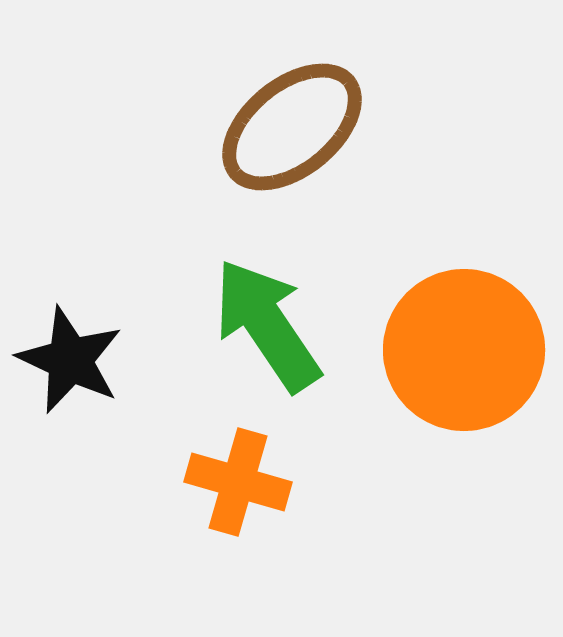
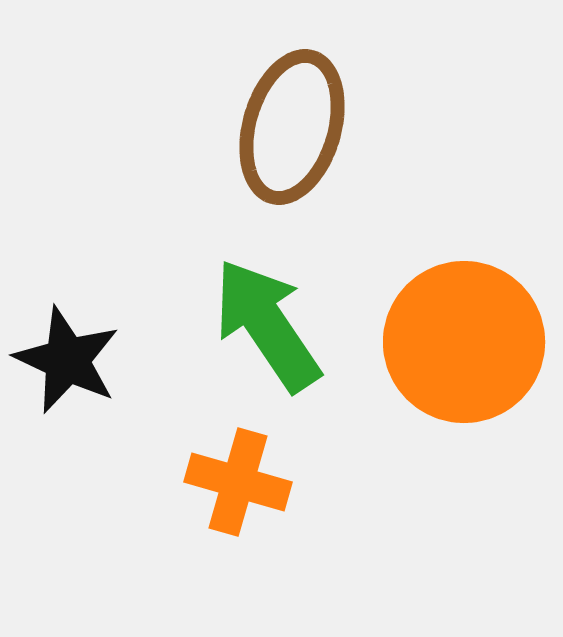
brown ellipse: rotated 35 degrees counterclockwise
orange circle: moved 8 px up
black star: moved 3 px left
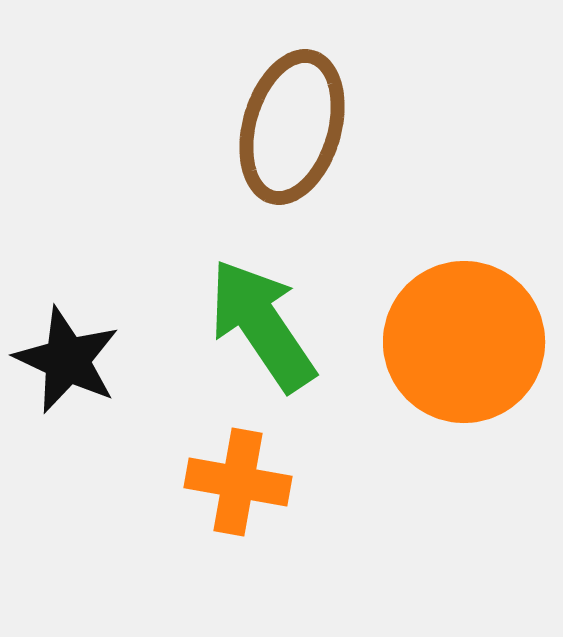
green arrow: moved 5 px left
orange cross: rotated 6 degrees counterclockwise
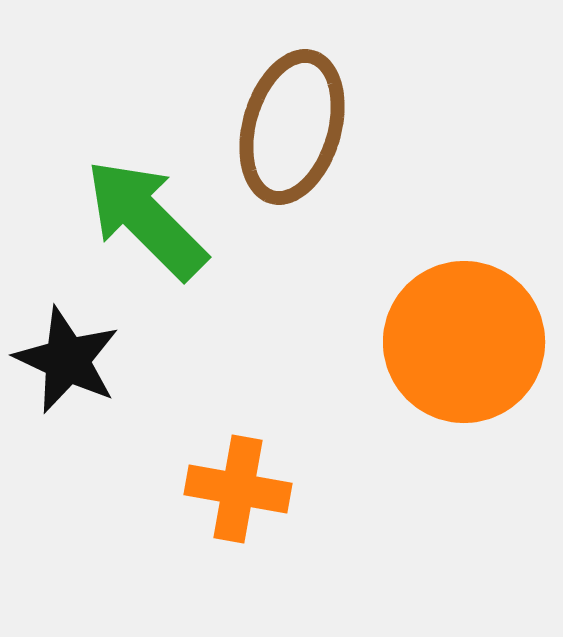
green arrow: moved 116 px left, 106 px up; rotated 11 degrees counterclockwise
orange cross: moved 7 px down
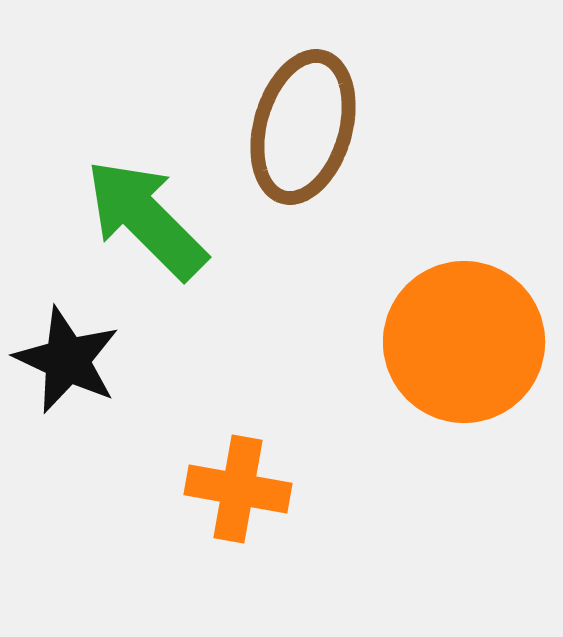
brown ellipse: moved 11 px right
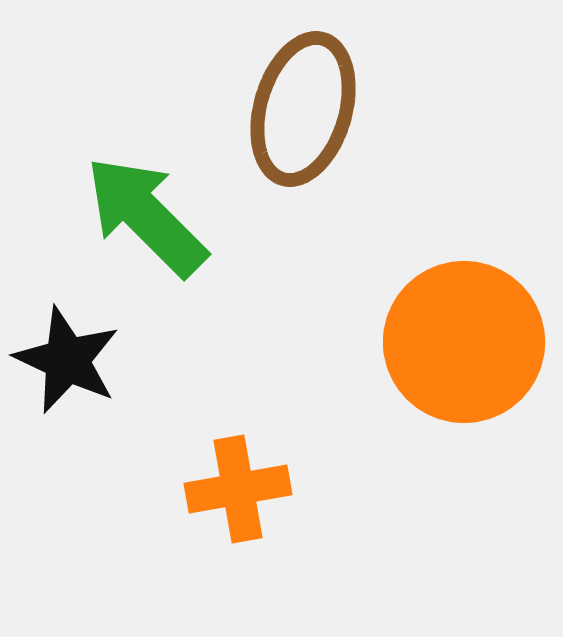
brown ellipse: moved 18 px up
green arrow: moved 3 px up
orange cross: rotated 20 degrees counterclockwise
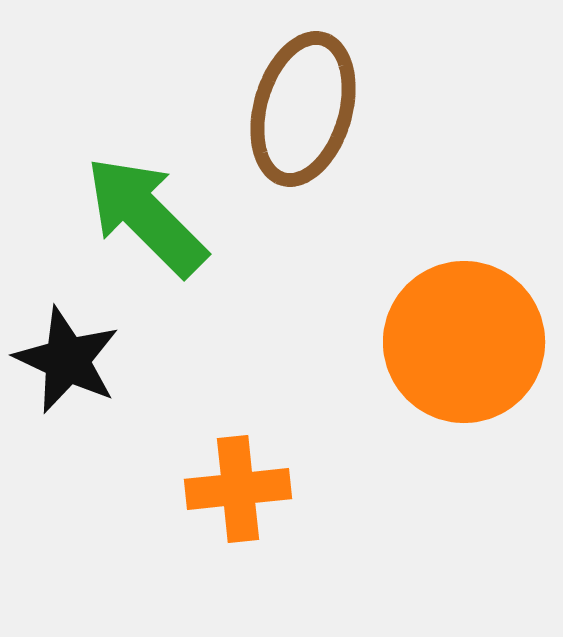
orange cross: rotated 4 degrees clockwise
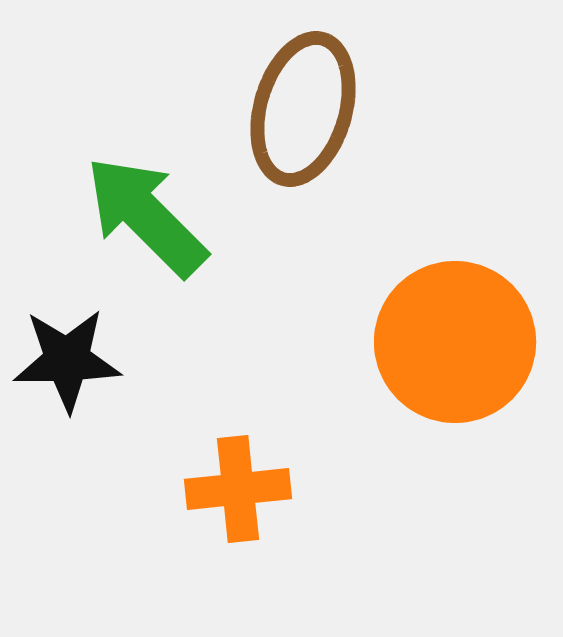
orange circle: moved 9 px left
black star: rotated 26 degrees counterclockwise
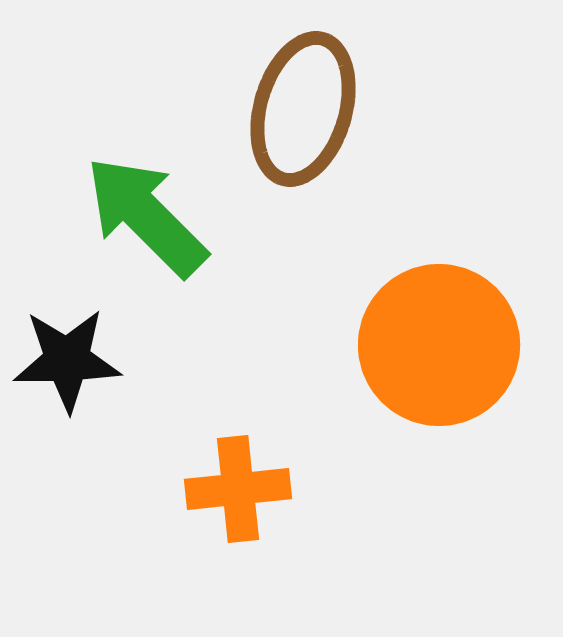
orange circle: moved 16 px left, 3 px down
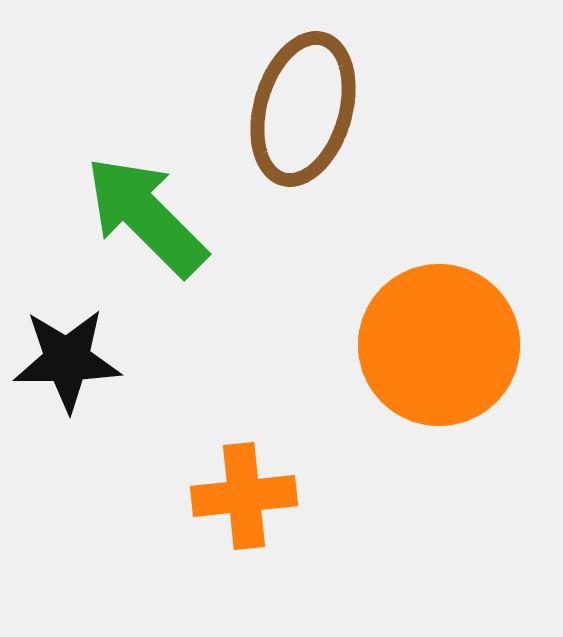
orange cross: moved 6 px right, 7 px down
